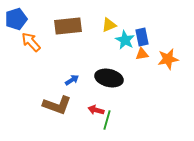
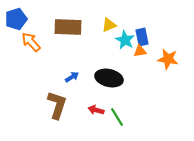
brown rectangle: moved 1 px down; rotated 8 degrees clockwise
orange triangle: moved 2 px left, 3 px up
orange star: rotated 20 degrees clockwise
blue arrow: moved 3 px up
brown L-shape: rotated 92 degrees counterclockwise
green line: moved 10 px right, 3 px up; rotated 48 degrees counterclockwise
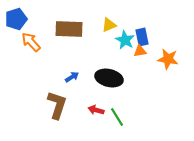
brown rectangle: moved 1 px right, 2 px down
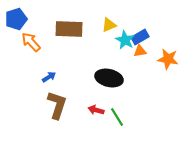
blue rectangle: moved 2 px left; rotated 72 degrees clockwise
blue arrow: moved 23 px left
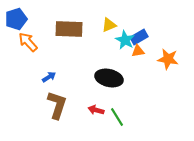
blue rectangle: moved 1 px left
orange arrow: moved 3 px left
orange triangle: moved 2 px left
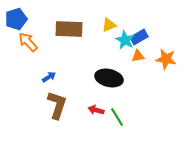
orange triangle: moved 5 px down
orange star: moved 2 px left
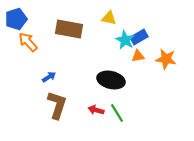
yellow triangle: moved 7 px up; rotated 35 degrees clockwise
brown rectangle: rotated 8 degrees clockwise
black ellipse: moved 2 px right, 2 px down
green line: moved 4 px up
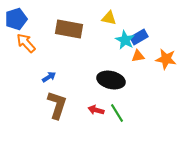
orange arrow: moved 2 px left, 1 px down
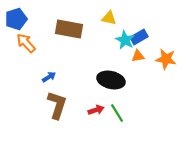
red arrow: rotated 147 degrees clockwise
